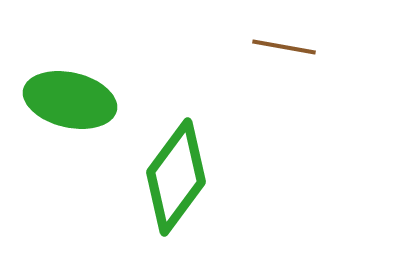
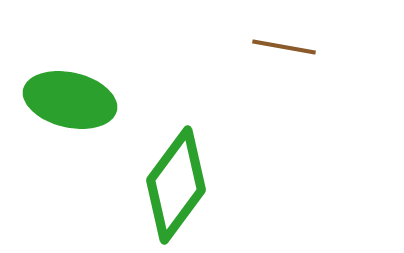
green diamond: moved 8 px down
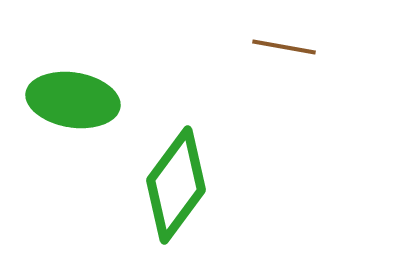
green ellipse: moved 3 px right; rotated 4 degrees counterclockwise
